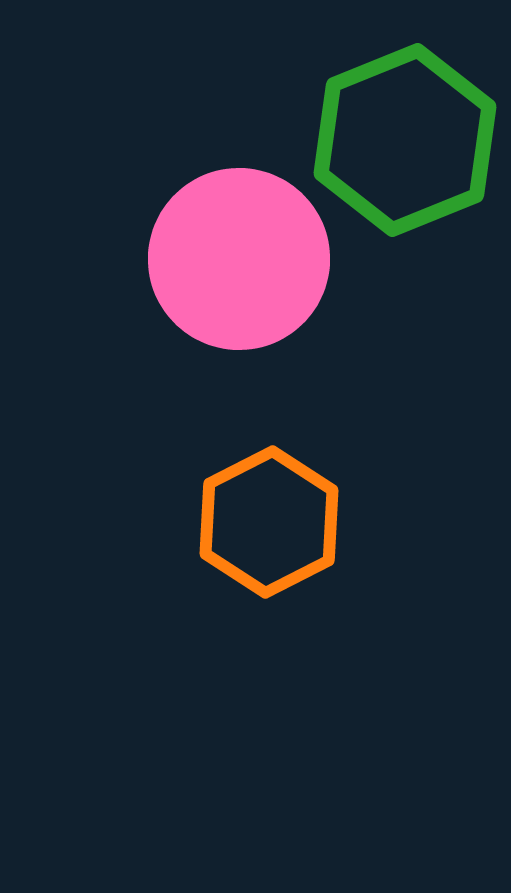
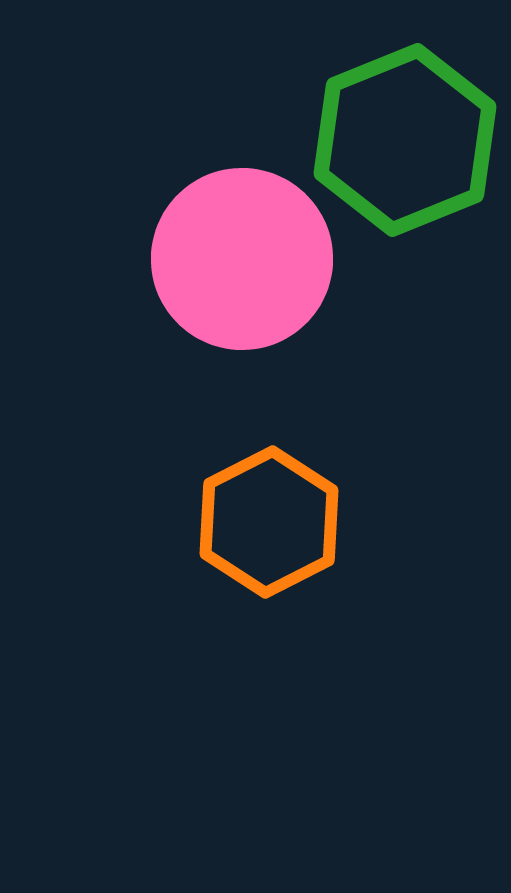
pink circle: moved 3 px right
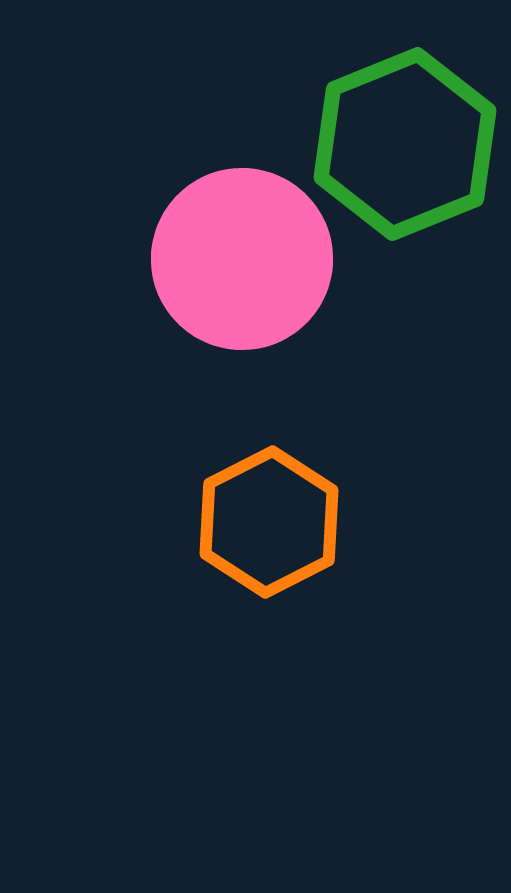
green hexagon: moved 4 px down
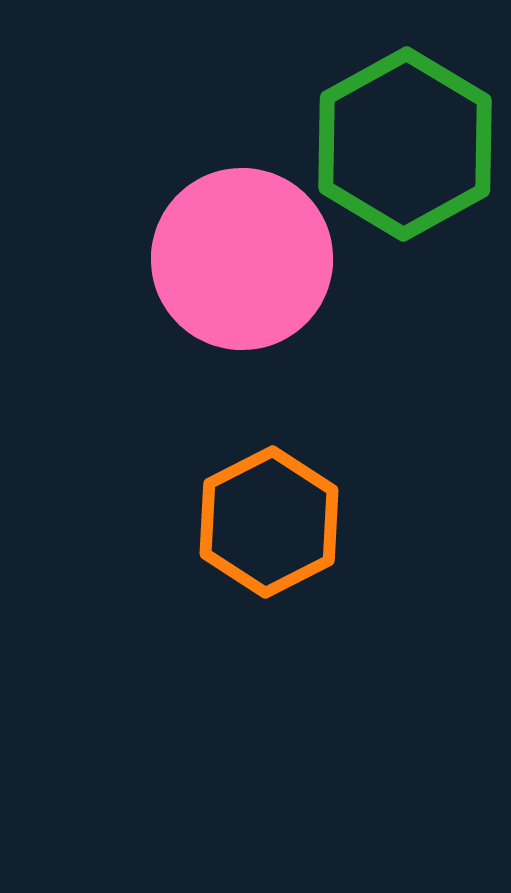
green hexagon: rotated 7 degrees counterclockwise
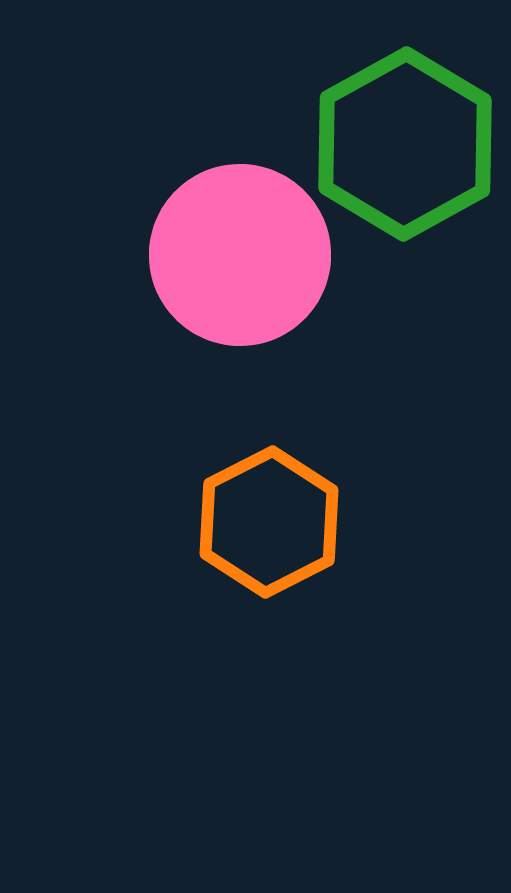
pink circle: moved 2 px left, 4 px up
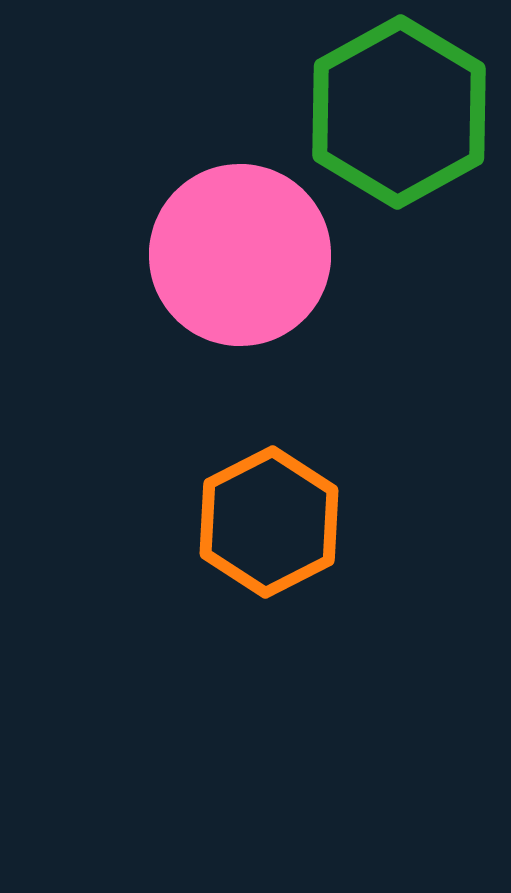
green hexagon: moved 6 px left, 32 px up
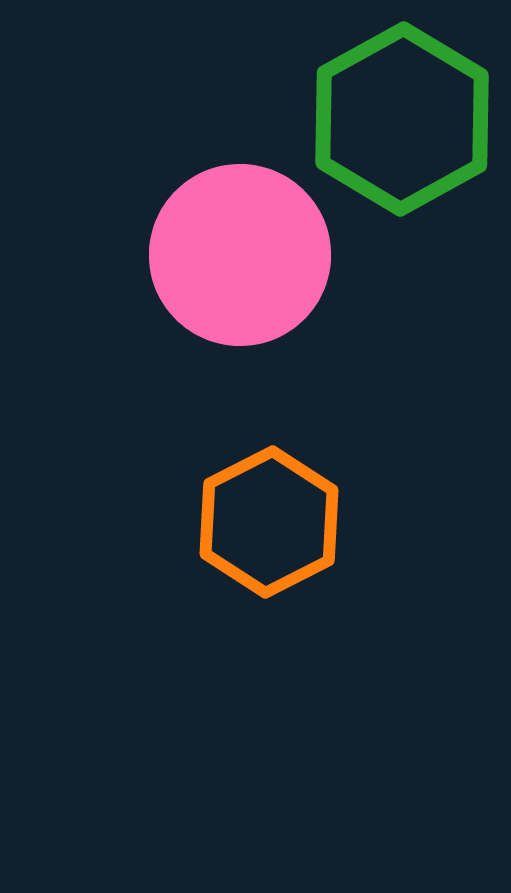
green hexagon: moved 3 px right, 7 px down
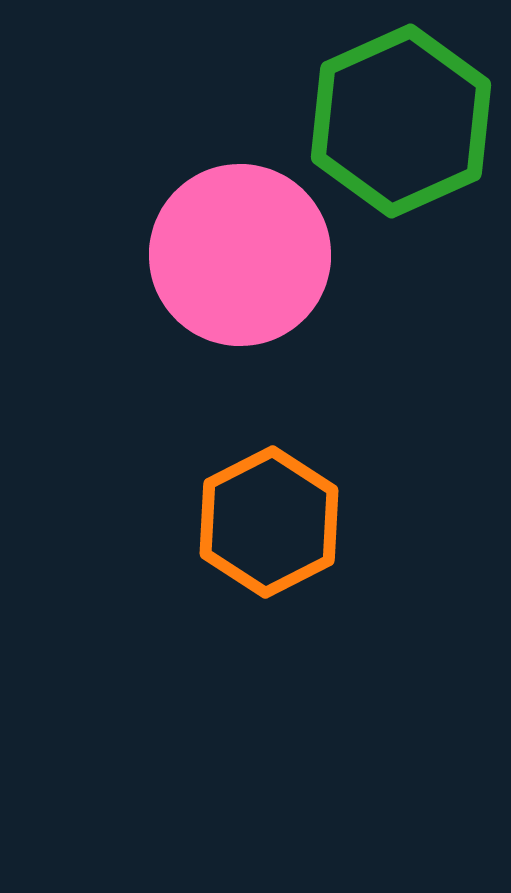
green hexagon: moved 1 px left, 2 px down; rotated 5 degrees clockwise
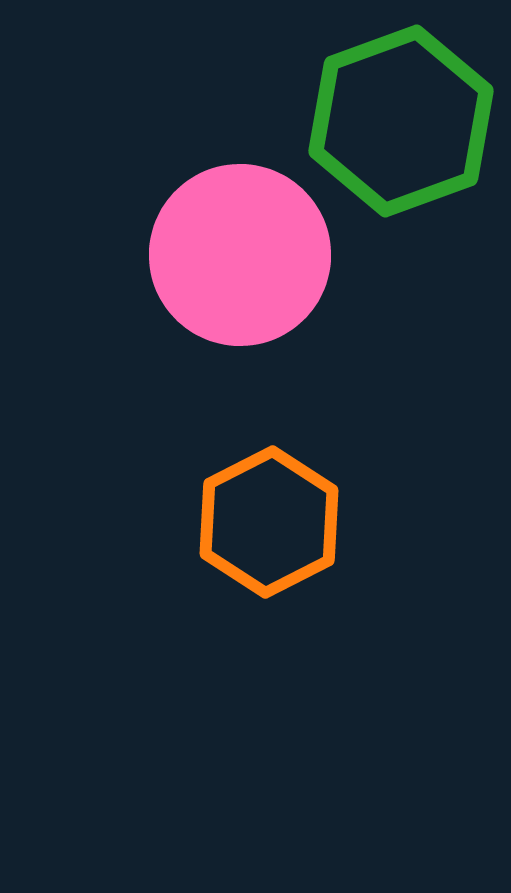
green hexagon: rotated 4 degrees clockwise
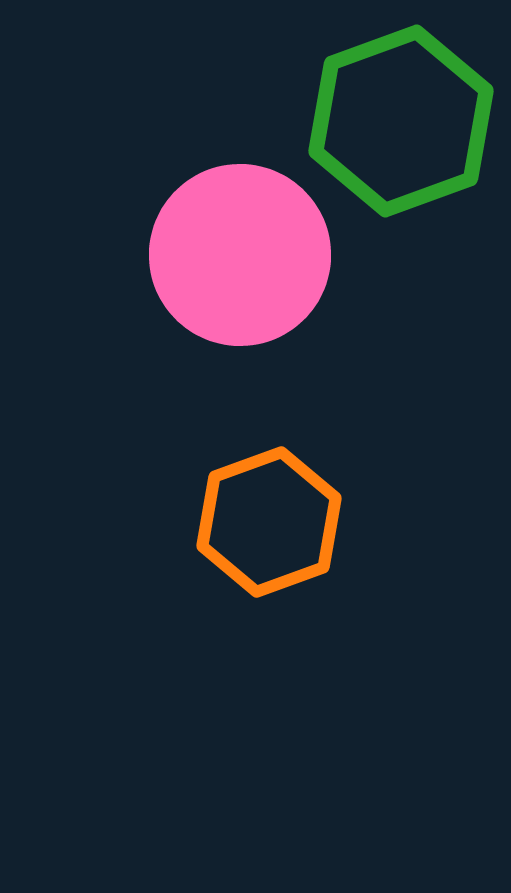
orange hexagon: rotated 7 degrees clockwise
